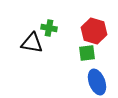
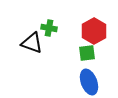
red hexagon: rotated 15 degrees clockwise
black triangle: rotated 10 degrees clockwise
blue ellipse: moved 8 px left
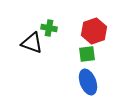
red hexagon: rotated 10 degrees clockwise
green square: moved 1 px down
blue ellipse: moved 1 px left
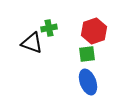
green cross: rotated 21 degrees counterclockwise
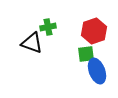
green cross: moved 1 px left, 1 px up
green square: moved 1 px left
blue ellipse: moved 9 px right, 11 px up
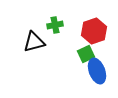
green cross: moved 7 px right, 2 px up
black triangle: moved 2 px right, 1 px up; rotated 35 degrees counterclockwise
green square: rotated 18 degrees counterclockwise
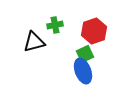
green square: moved 1 px left
blue ellipse: moved 14 px left
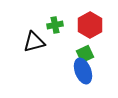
red hexagon: moved 4 px left, 6 px up; rotated 10 degrees counterclockwise
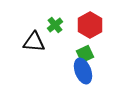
green cross: rotated 28 degrees counterclockwise
black triangle: rotated 20 degrees clockwise
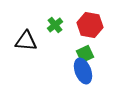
red hexagon: rotated 20 degrees counterclockwise
black triangle: moved 8 px left, 1 px up
